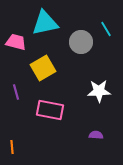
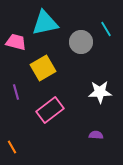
white star: moved 1 px right, 1 px down
pink rectangle: rotated 48 degrees counterclockwise
orange line: rotated 24 degrees counterclockwise
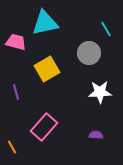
gray circle: moved 8 px right, 11 px down
yellow square: moved 4 px right, 1 px down
pink rectangle: moved 6 px left, 17 px down; rotated 12 degrees counterclockwise
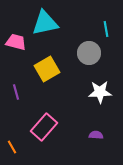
cyan line: rotated 21 degrees clockwise
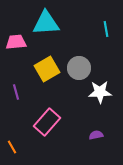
cyan triangle: moved 1 px right; rotated 8 degrees clockwise
pink trapezoid: rotated 20 degrees counterclockwise
gray circle: moved 10 px left, 15 px down
pink rectangle: moved 3 px right, 5 px up
purple semicircle: rotated 16 degrees counterclockwise
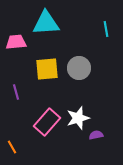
yellow square: rotated 25 degrees clockwise
white star: moved 22 px left, 26 px down; rotated 15 degrees counterclockwise
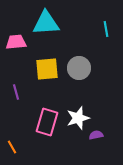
pink rectangle: rotated 24 degrees counterclockwise
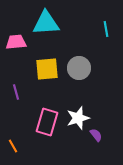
purple semicircle: rotated 64 degrees clockwise
orange line: moved 1 px right, 1 px up
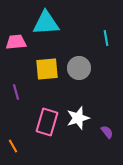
cyan line: moved 9 px down
purple semicircle: moved 11 px right, 3 px up
